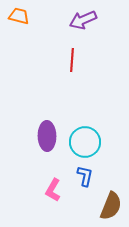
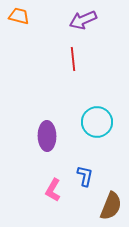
red line: moved 1 px right, 1 px up; rotated 10 degrees counterclockwise
cyan circle: moved 12 px right, 20 px up
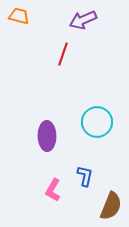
red line: moved 10 px left, 5 px up; rotated 25 degrees clockwise
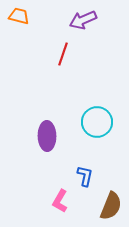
pink L-shape: moved 7 px right, 11 px down
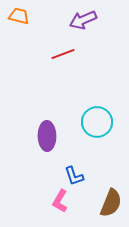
red line: rotated 50 degrees clockwise
blue L-shape: moved 11 px left; rotated 150 degrees clockwise
brown semicircle: moved 3 px up
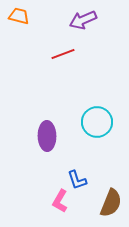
blue L-shape: moved 3 px right, 4 px down
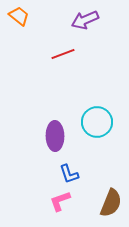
orange trapezoid: rotated 25 degrees clockwise
purple arrow: moved 2 px right
purple ellipse: moved 8 px right
blue L-shape: moved 8 px left, 6 px up
pink L-shape: rotated 40 degrees clockwise
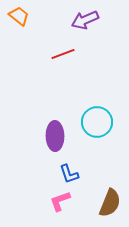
brown semicircle: moved 1 px left
